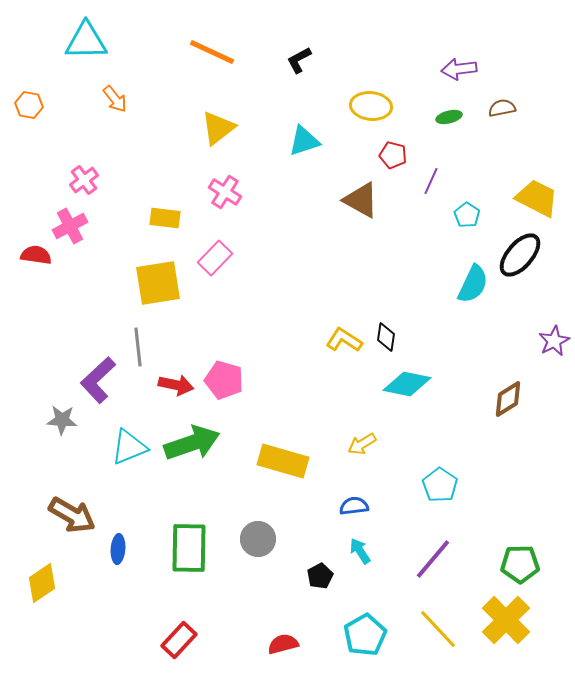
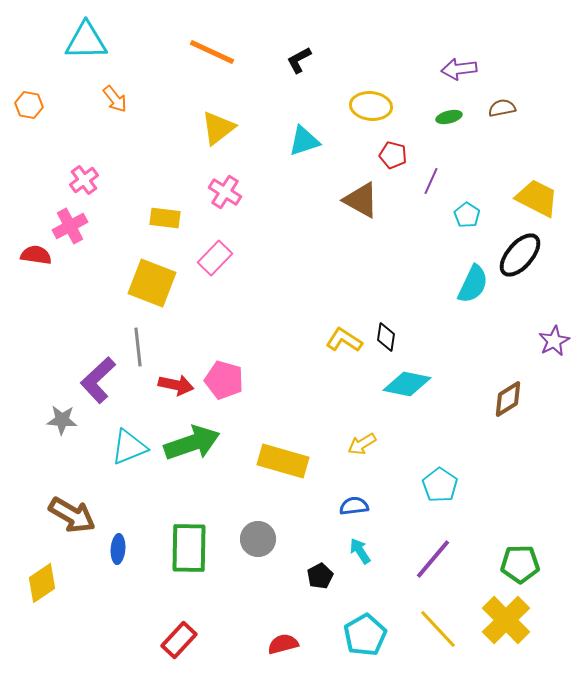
yellow square at (158, 283): moved 6 px left; rotated 30 degrees clockwise
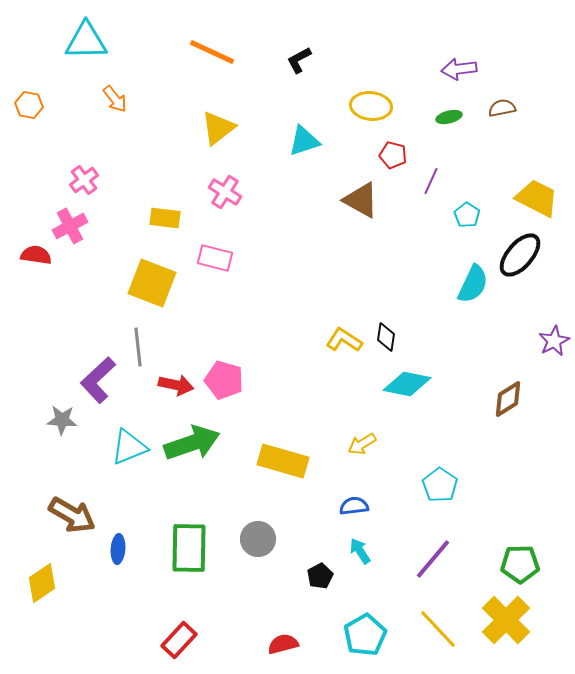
pink rectangle at (215, 258): rotated 60 degrees clockwise
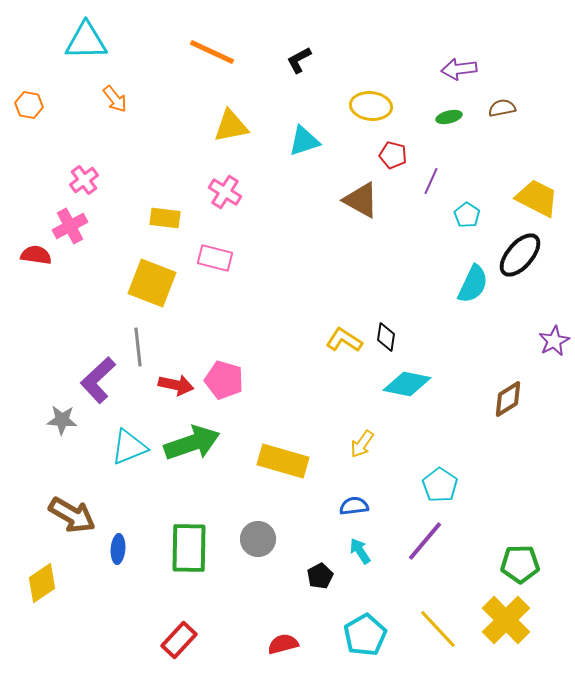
yellow triangle at (218, 128): moved 13 px right, 2 px up; rotated 27 degrees clockwise
yellow arrow at (362, 444): rotated 24 degrees counterclockwise
purple line at (433, 559): moved 8 px left, 18 px up
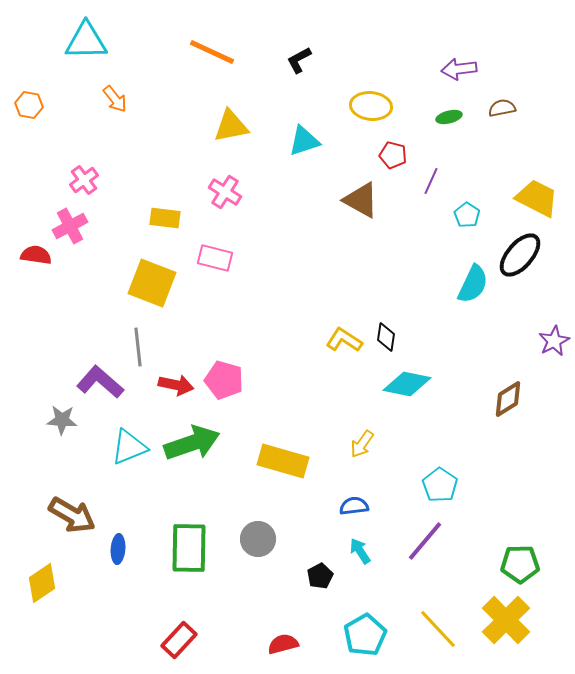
purple L-shape at (98, 380): moved 2 px right, 2 px down; rotated 84 degrees clockwise
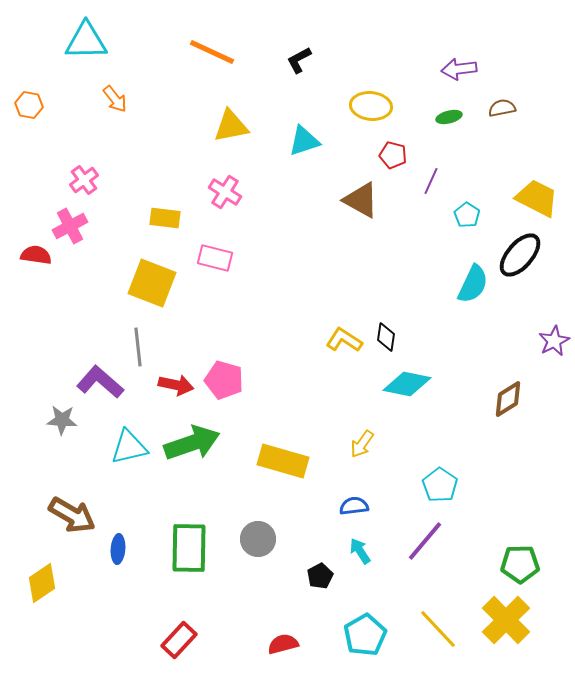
cyan triangle at (129, 447): rotated 9 degrees clockwise
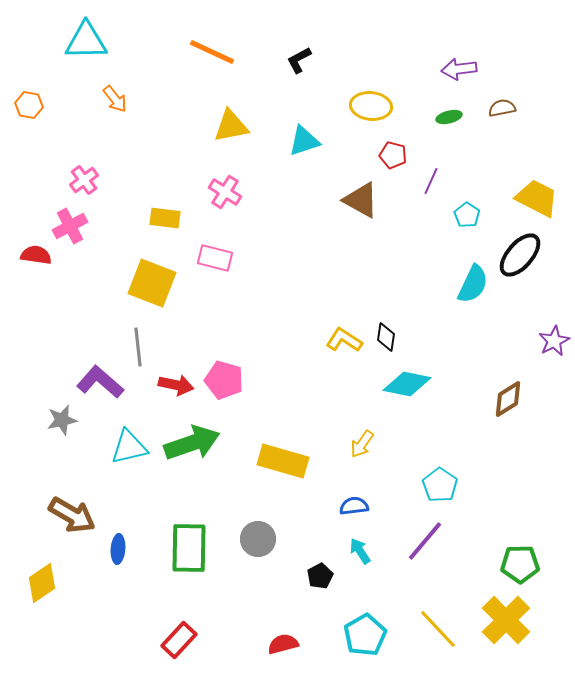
gray star at (62, 420): rotated 16 degrees counterclockwise
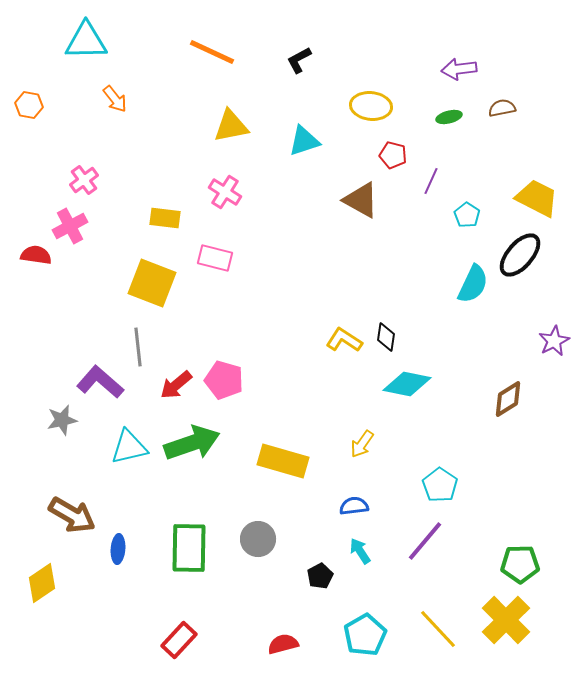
red arrow at (176, 385): rotated 128 degrees clockwise
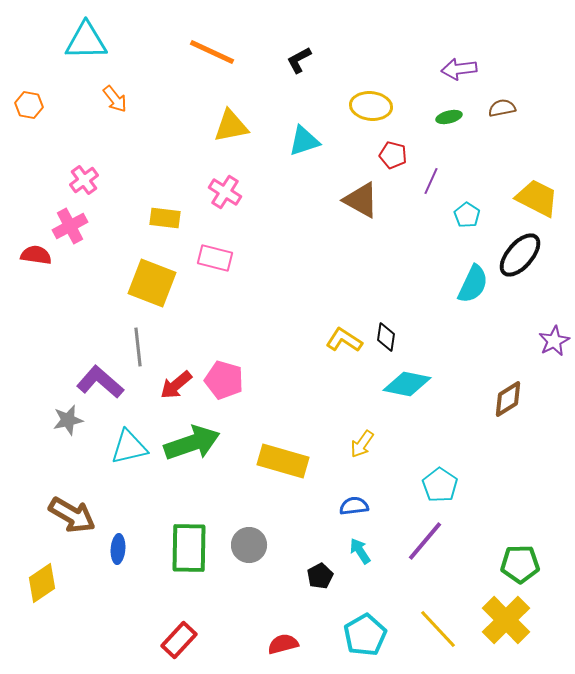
gray star at (62, 420): moved 6 px right
gray circle at (258, 539): moved 9 px left, 6 px down
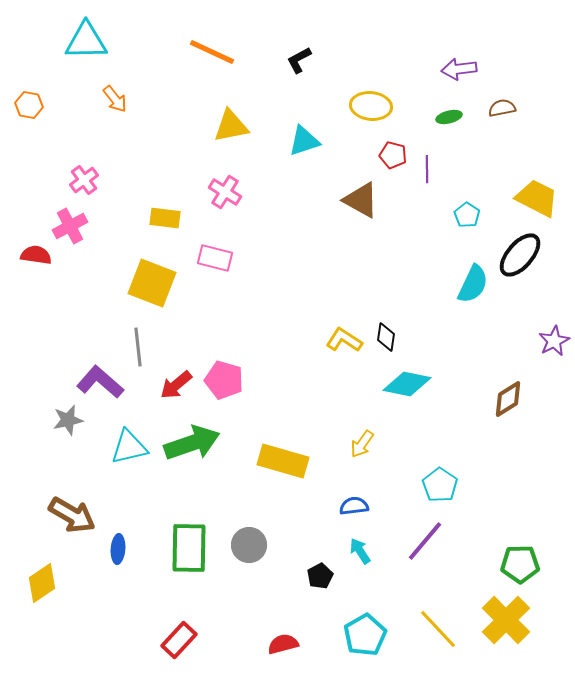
purple line at (431, 181): moved 4 px left, 12 px up; rotated 24 degrees counterclockwise
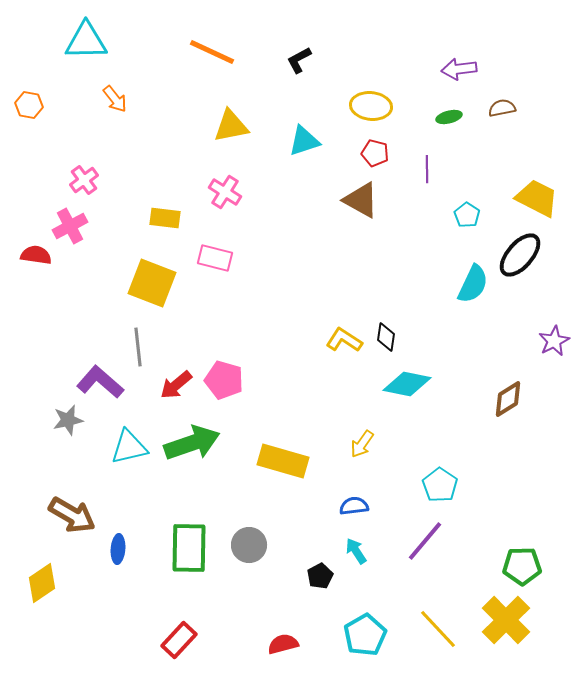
red pentagon at (393, 155): moved 18 px left, 2 px up
cyan arrow at (360, 551): moved 4 px left
green pentagon at (520, 564): moved 2 px right, 2 px down
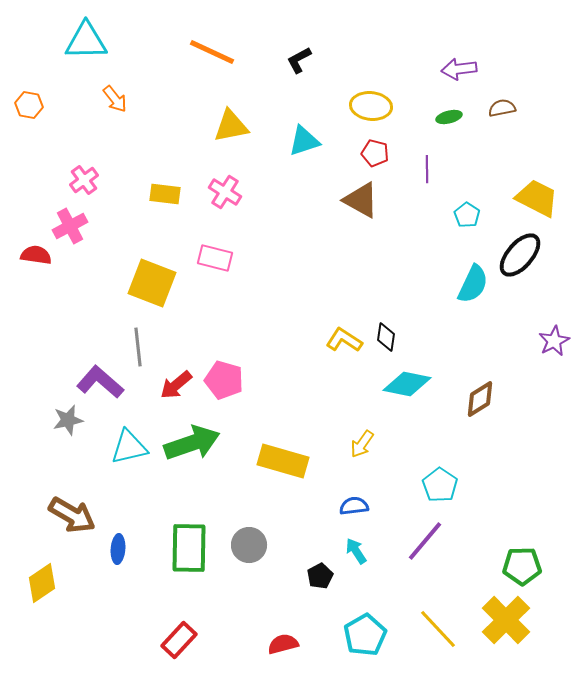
yellow rectangle at (165, 218): moved 24 px up
brown diamond at (508, 399): moved 28 px left
